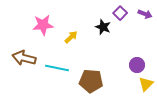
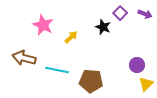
pink star: rotated 30 degrees clockwise
cyan line: moved 2 px down
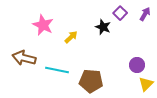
purple arrow: rotated 80 degrees counterclockwise
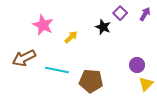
brown arrow: rotated 40 degrees counterclockwise
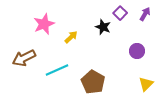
pink star: moved 1 px right, 1 px up; rotated 25 degrees clockwise
purple circle: moved 14 px up
cyan line: rotated 35 degrees counterclockwise
brown pentagon: moved 2 px right, 1 px down; rotated 25 degrees clockwise
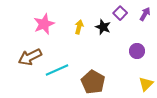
yellow arrow: moved 8 px right, 10 px up; rotated 32 degrees counterclockwise
brown arrow: moved 6 px right, 1 px up
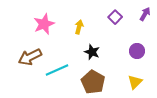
purple square: moved 5 px left, 4 px down
black star: moved 11 px left, 25 px down
yellow triangle: moved 11 px left, 2 px up
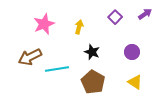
purple arrow: rotated 24 degrees clockwise
purple circle: moved 5 px left, 1 px down
cyan line: moved 1 px up; rotated 15 degrees clockwise
yellow triangle: rotated 42 degrees counterclockwise
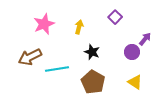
purple arrow: moved 25 px down; rotated 16 degrees counterclockwise
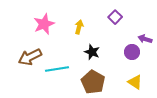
purple arrow: rotated 112 degrees counterclockwise
